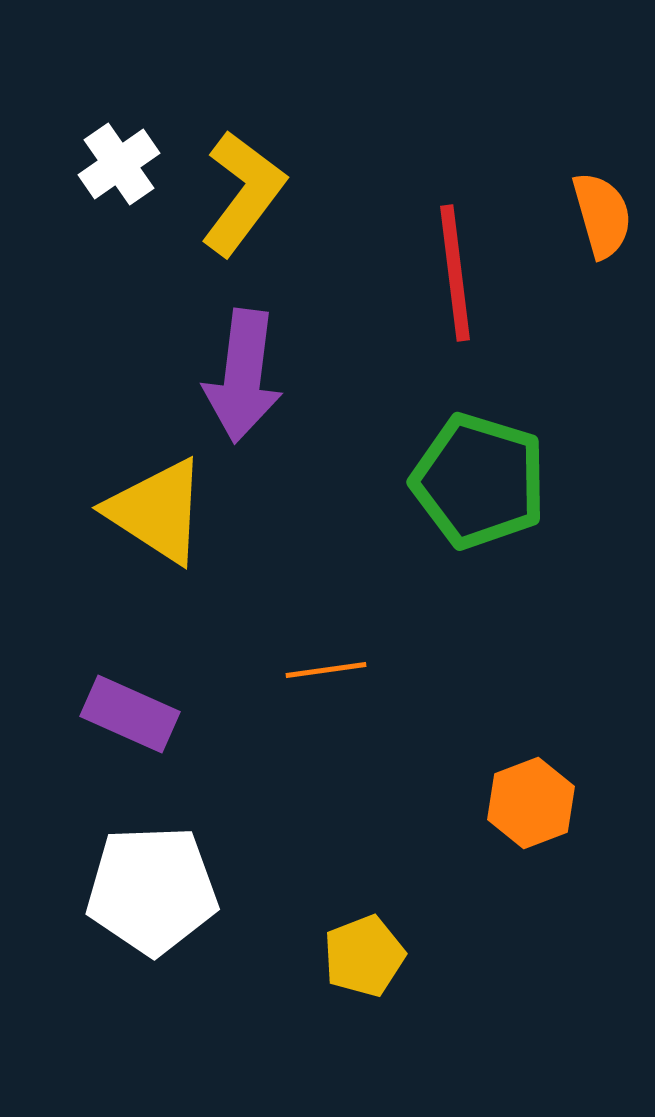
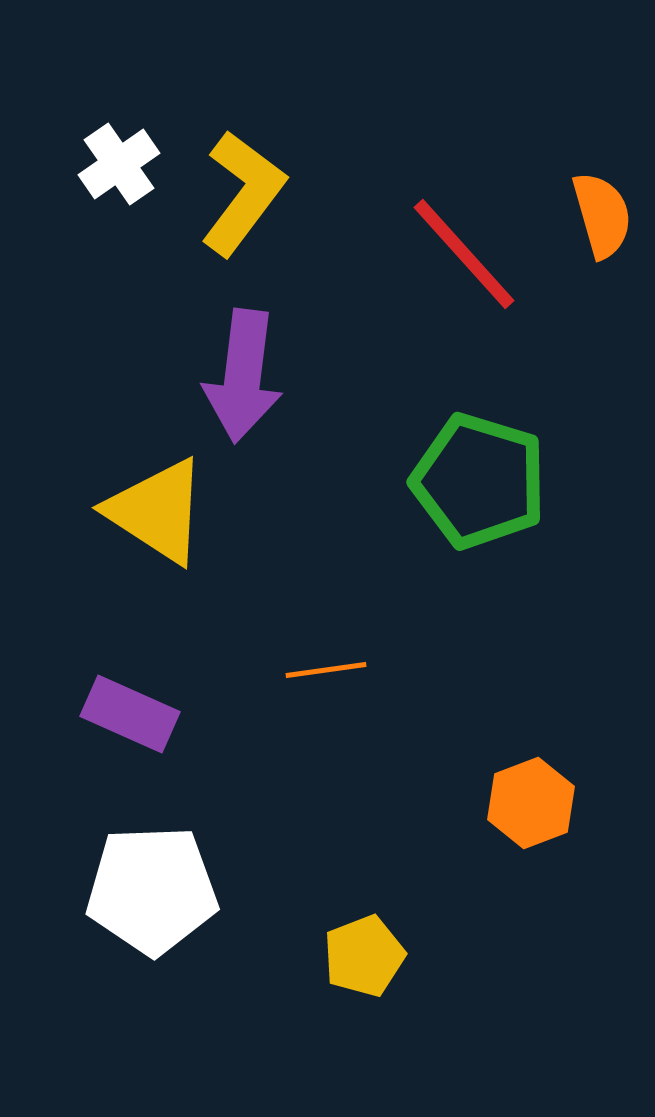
red line: moved 9 px right, 19 px up; rotated 35 degrees counterclockwise
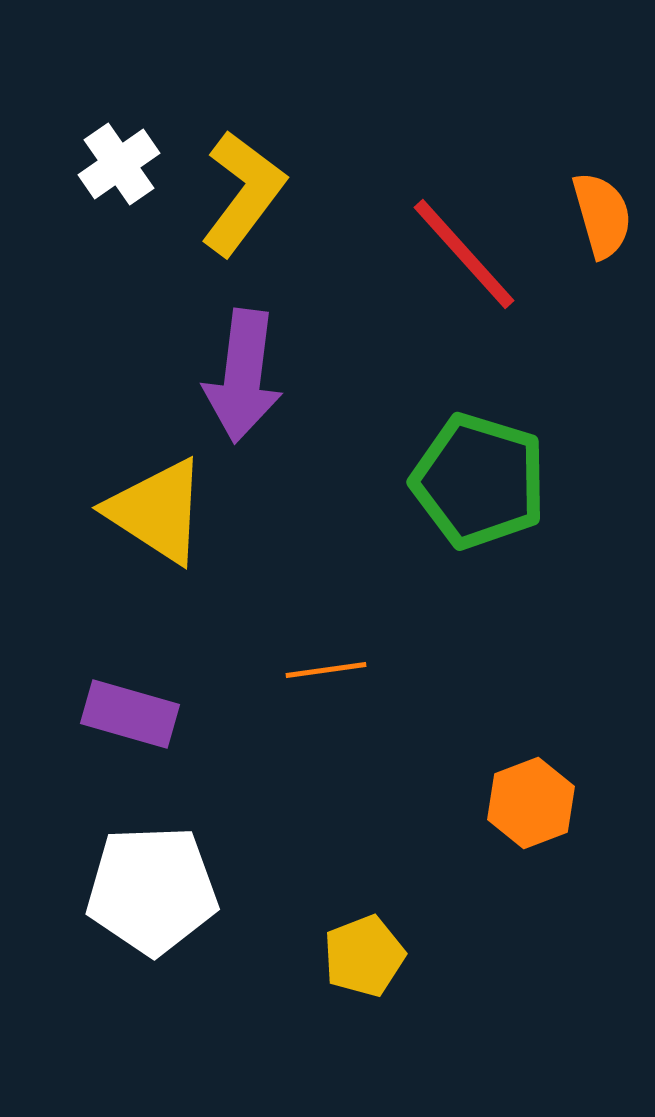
purple rectangle: rotated 8 degrees counterclockwise
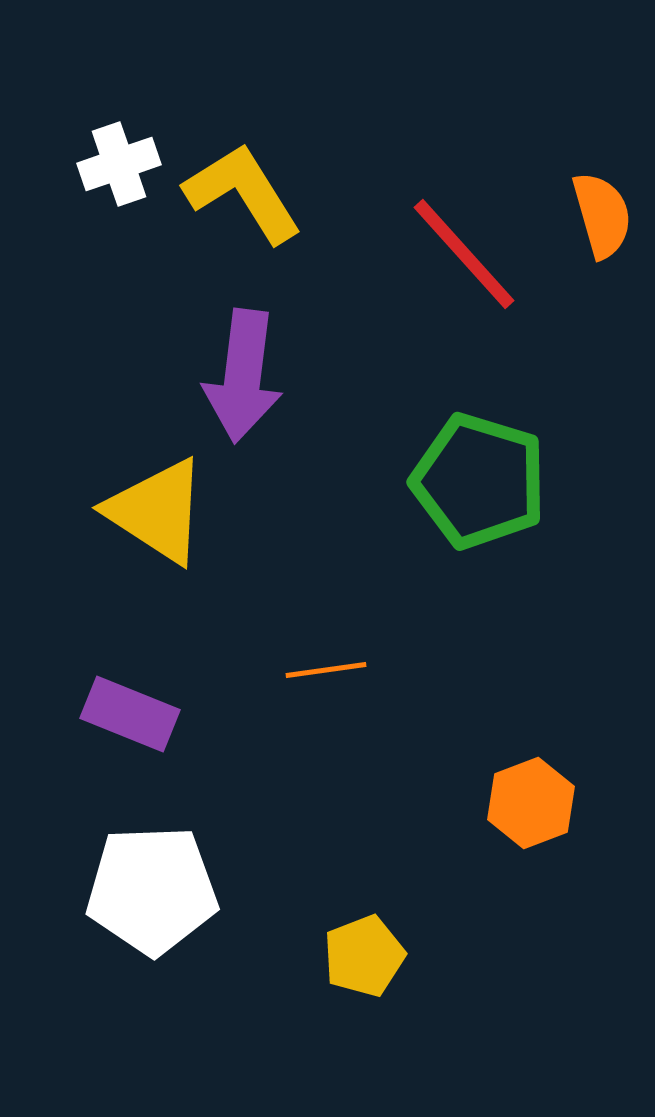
white cross: rotated 16 degrees clockwise
yellow L-shape: rotated 69 degrees counterclockwise
purple rectangle: rotated 6 degrees clockwise
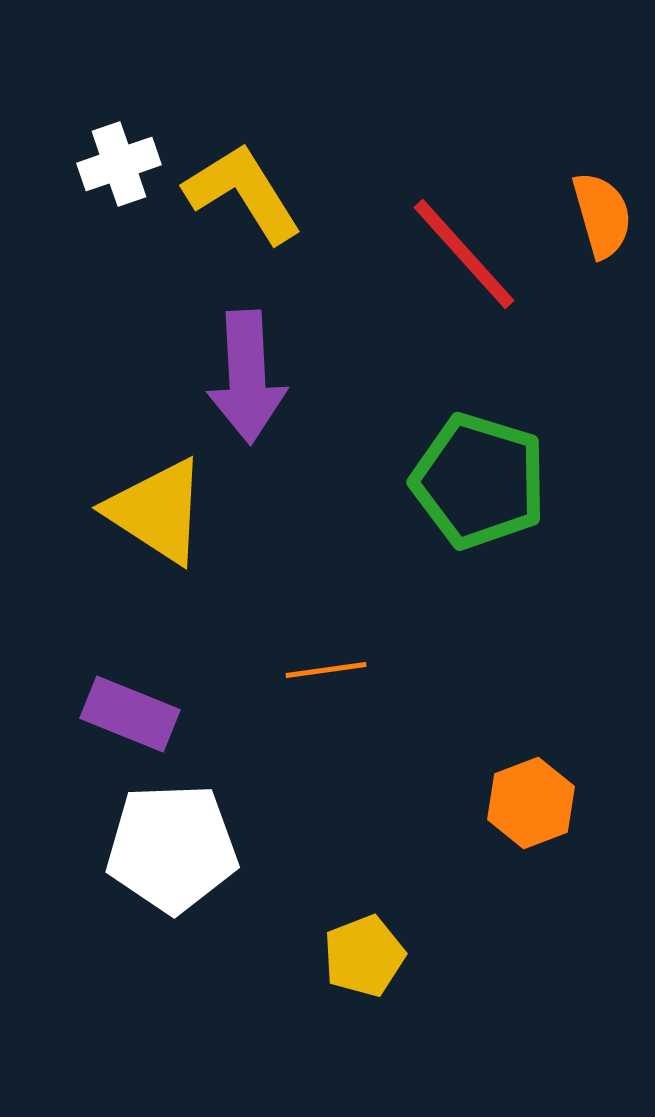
purple arrow: moved 4 px right, 1 px down; rotated 10 degrees counterclockwise
white pentagon: moved 20 px right, 42 px up
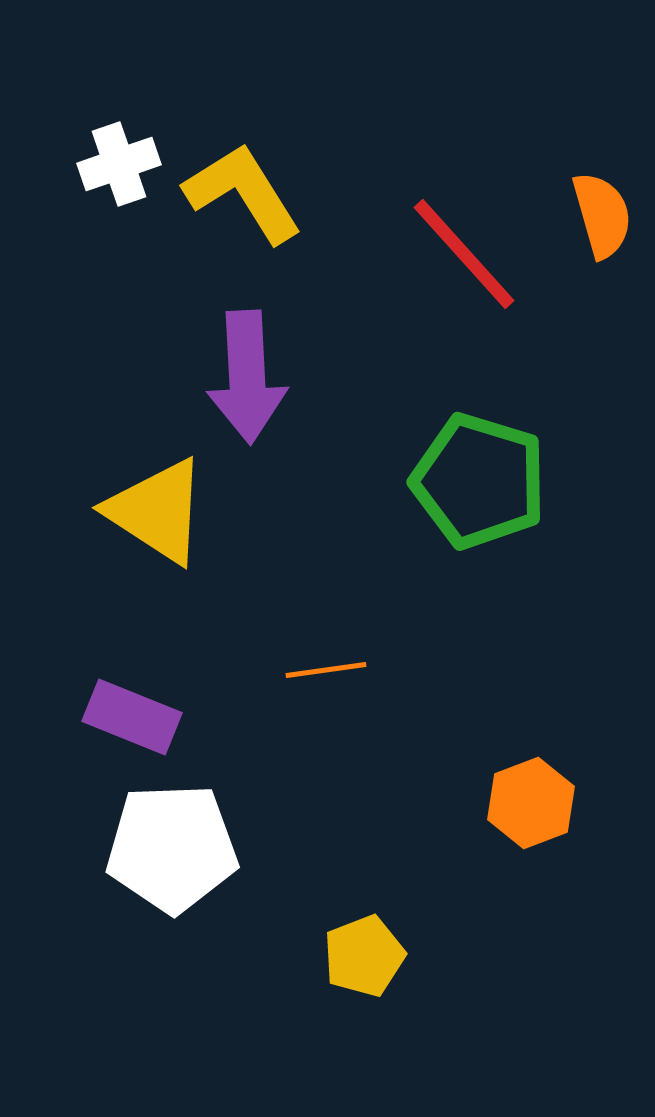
purple rectangle: moved 2 px right, 3 px down
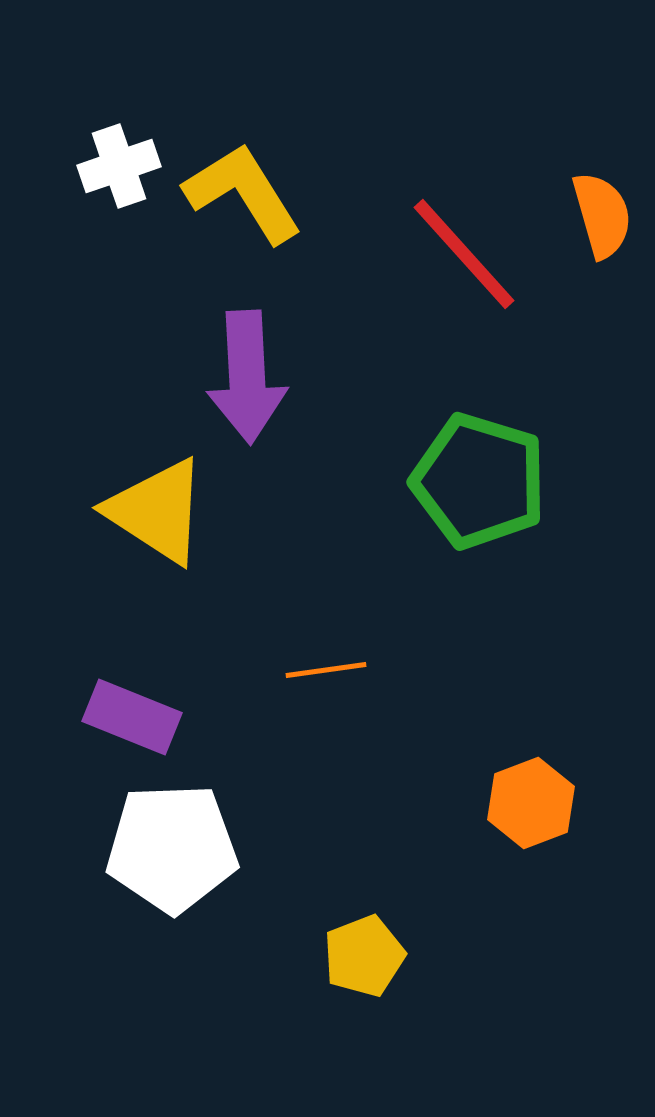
white cross: moved 2 px down
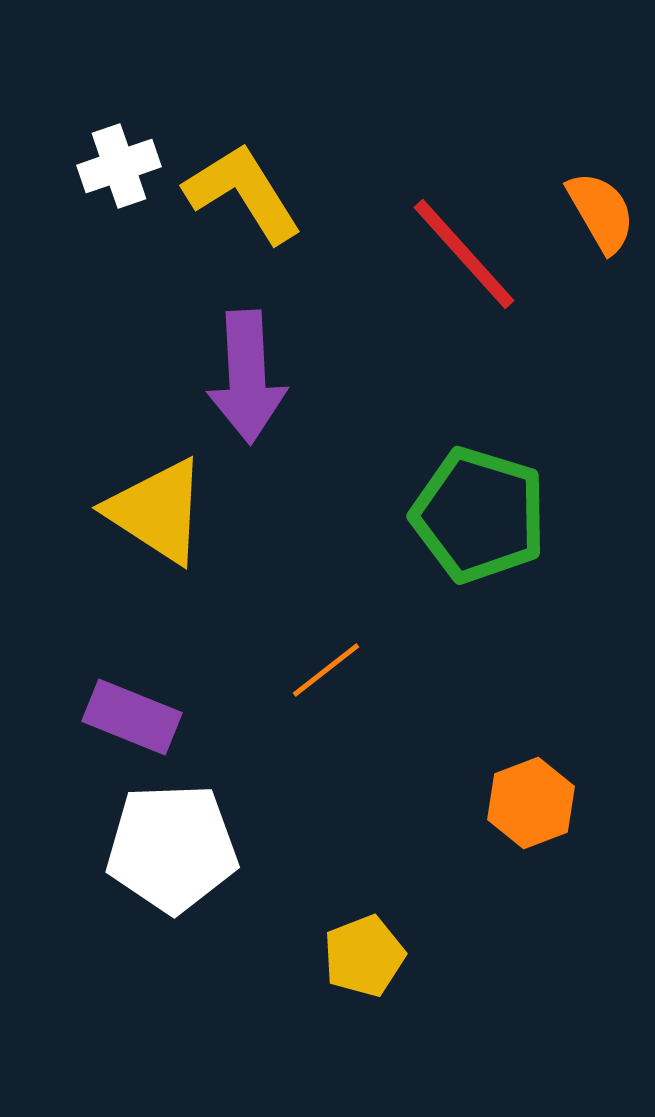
orange semicircle: moved 1 px left, 3 px up; rotated 14 degrees counterclockwise
green pentagon: moved 34 px down
orange line: rotated 30 degrees counterclockwise
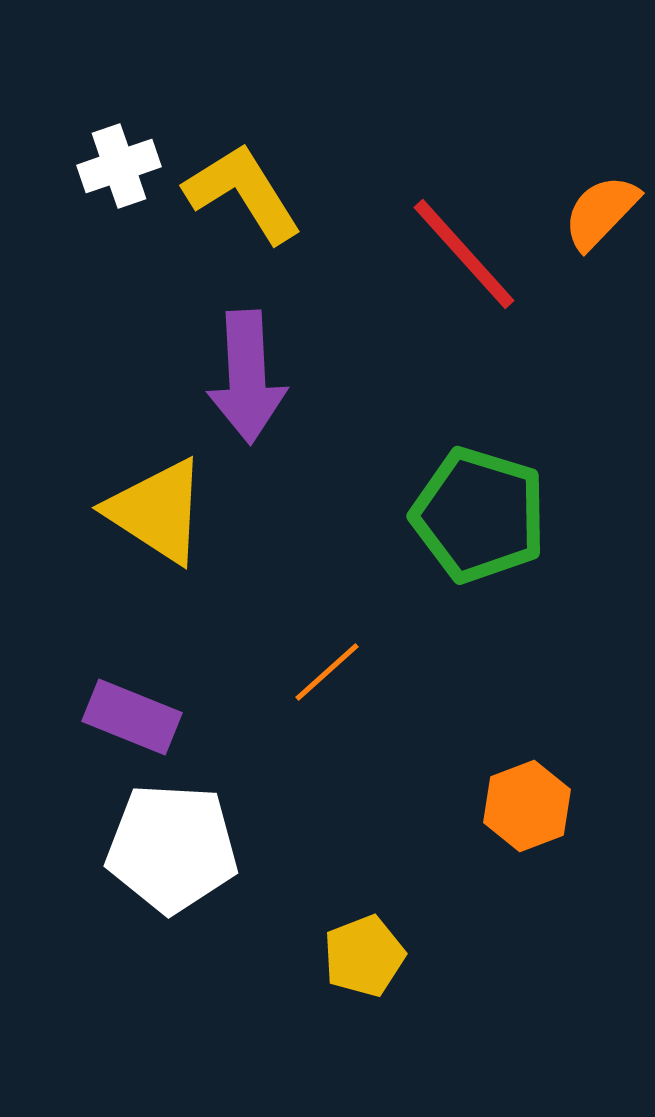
orange semicircle: rotated 106 degrees counterclockwise
orange line: moved 1 px right, 2 px down; rotated 4 degrees counterclockwise
orange hexagon: moved 4 px left, 3 px down
white pentagon: rotated 5 degrees clockwise
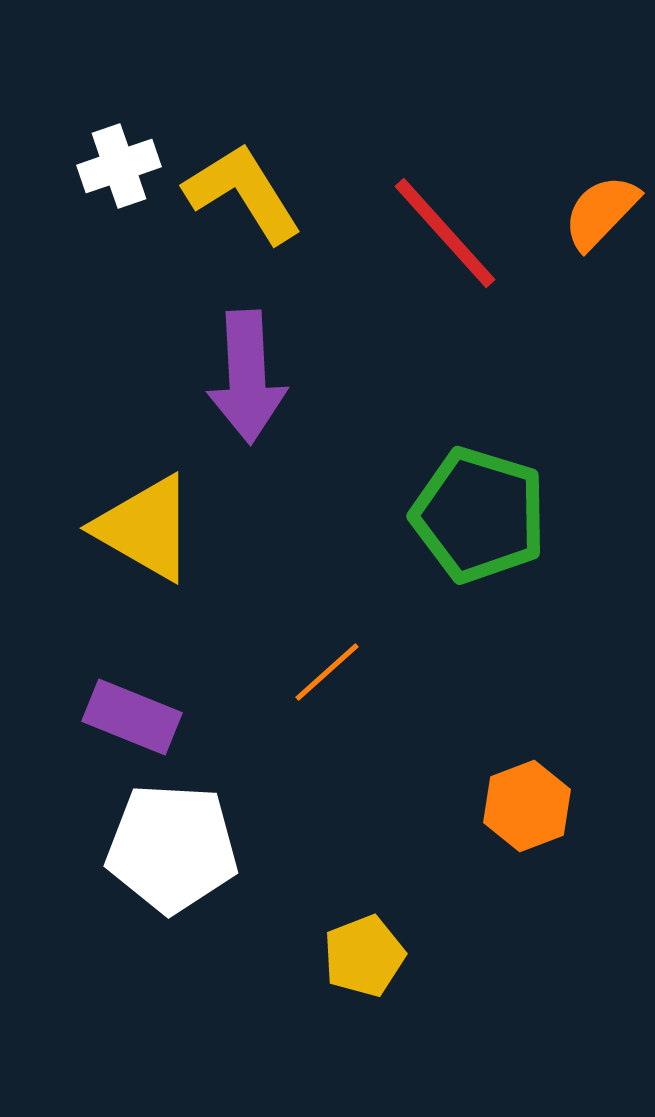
red line: moved 19 px left, 21 px up
yellow triangle: moved 12 px left, 17 px down; rotated 3 degrees counterclockwise
